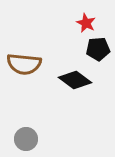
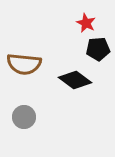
gray circle: moved 2 px left, 22 px up
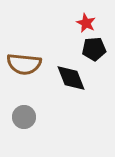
black pentagon: moved 4 px left
black diamond: moved 4 px left, 2 px up; rotated 32 degrees clockwise
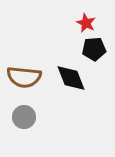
brown semicircle: moved 13 px down
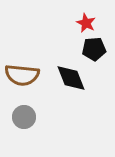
brown semicircle: moved 2 px left, 2 px up
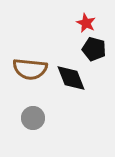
black pentagon: rotated 20 degrees clockwise
brown semicircle: moved 8 px right, 6 px up
gray circle: moved 9 px right, 1 px down
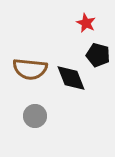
black pentagon: moved 4 px right, 6 px down
gray circle: moved 2 px right, 2 px up
